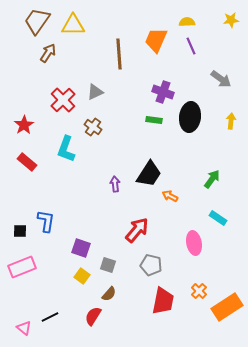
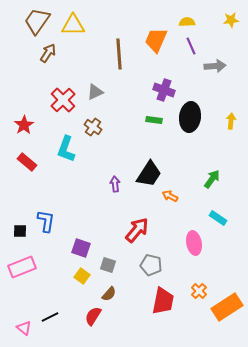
gray arrow: moved 6 px left, 13 px up; rotated 40 degrees counterclockwise
purple cross: moved 1 px right, 2 px up
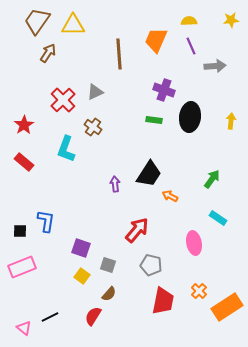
yellow semicircle: moved 2 px right, 1 px up
red rectangle: moved 3 px left
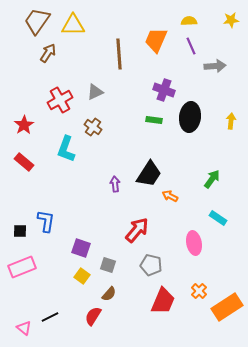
red cross: moved 3 px left; rotated 15 degrees clockwise
red trapezoid: rotated 12 degrees clockwise
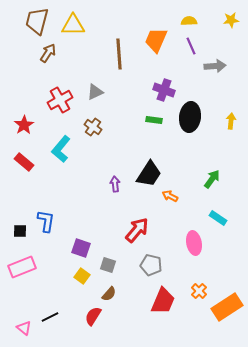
brown trapezoid: rotated 20 degrees counterclockwise
cyan L-shape: moved 5 px left; rotated 20 degrees clockwise
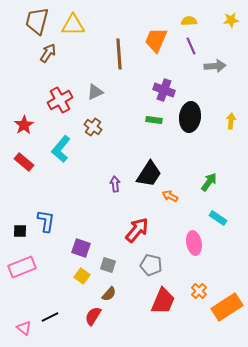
green arrow: moved 3 px left, 3 px down
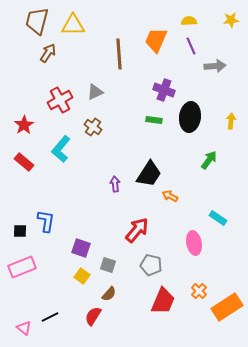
green arrow: moved 22 px up
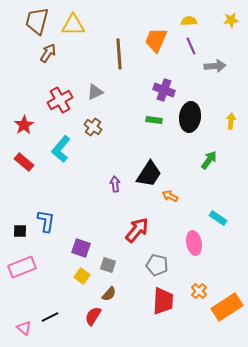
gray pentagon: moved 6 px right
red trapezoid: rotated 20 degrees counterclockwise
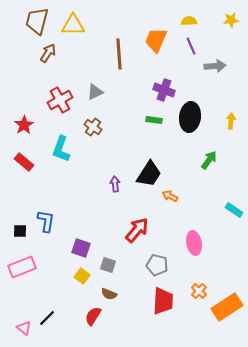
cyan L-shape: rotated 20 degrees counterclockwise
cyan rectangle: moved 16 px right, 8 px up
brown semicircle: rotated 70 degrees clockwise
black line: moved 3 px left, 1 px down; rotated 18 degrees counterclockwise
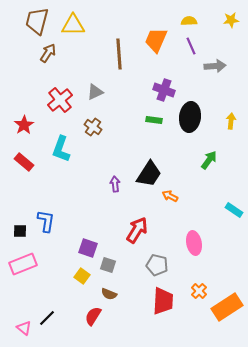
red cross: rotated 10 degrees counterclockwise
red arrow: rotated 8 degrees counterclockwise
purple square: moved 7 px right
pink rectangle: moved 1 px right, 3 px up
